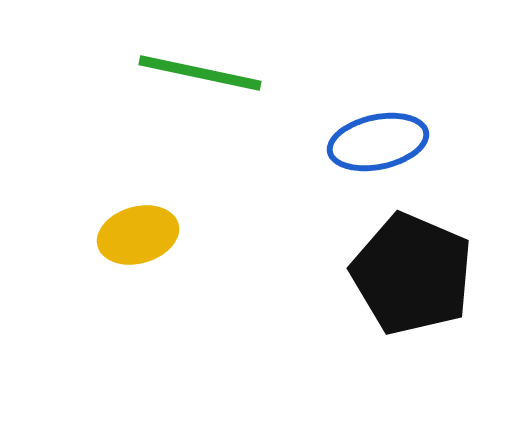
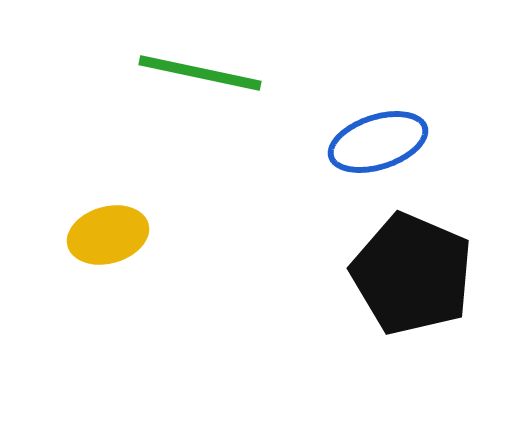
blue ellipse: rotated 6 degrees counterclockwise
yellow ellipse: moved 30 px left
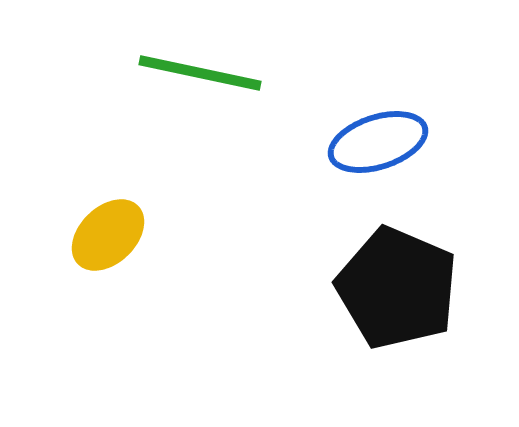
yellow ellipse: rotated 28 degrees counterclockwise
black pentagon: moved 15 px left, 14 px down
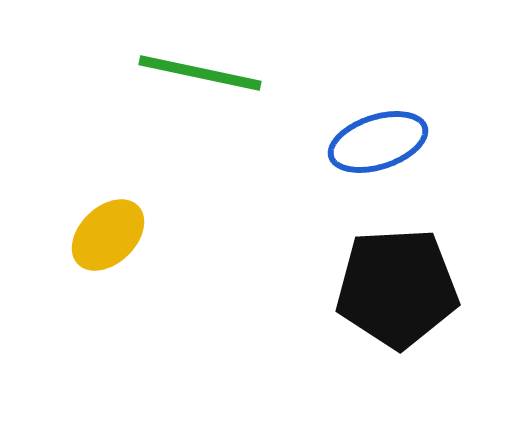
black pentagon: rotated 26 degrees counterclockwise
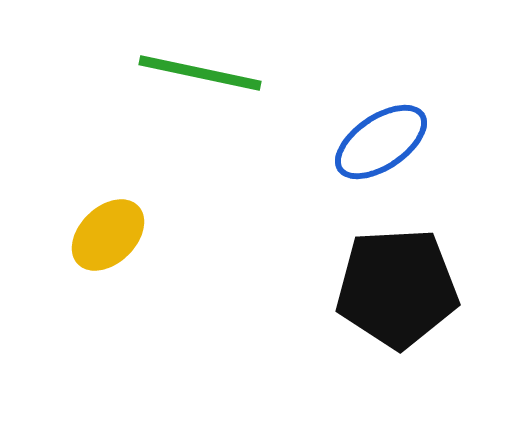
blue ellipse: moved 3 px right; rotated 16 degrees counterclockwise
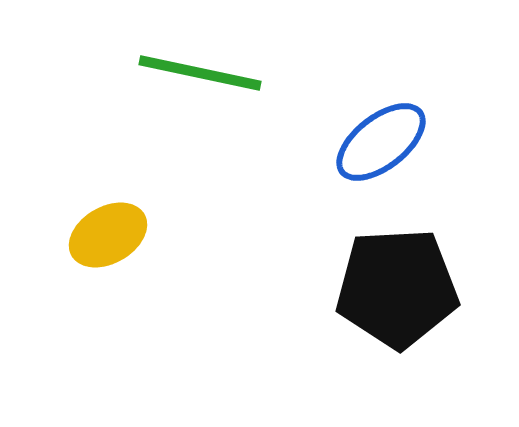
blue ellipse: rotated 4 degrees counterclockwise
yellow ellipse: rotated 14 degrees clockwise
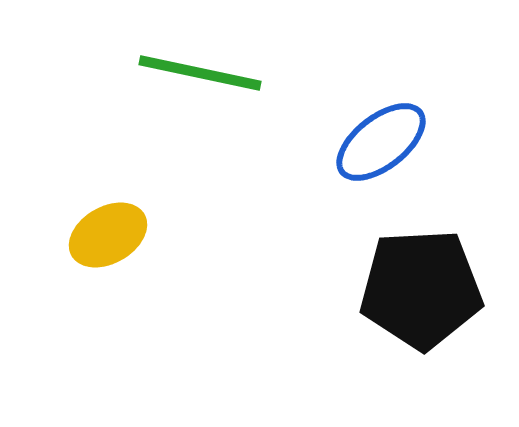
black pentagon: moved 24 px right, 1 px down
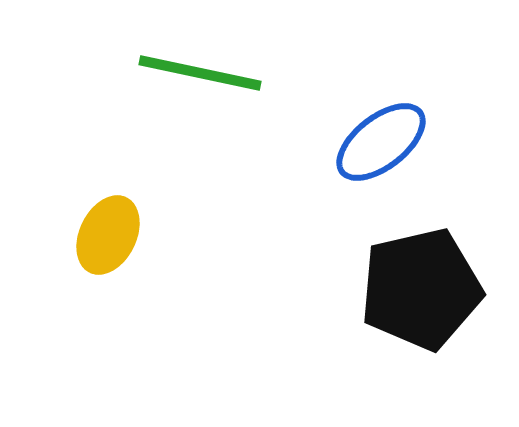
yellow ellipse: rotated 34 degrees counterclockwise
black pentagon: rotated 10 degrees counterclockwise
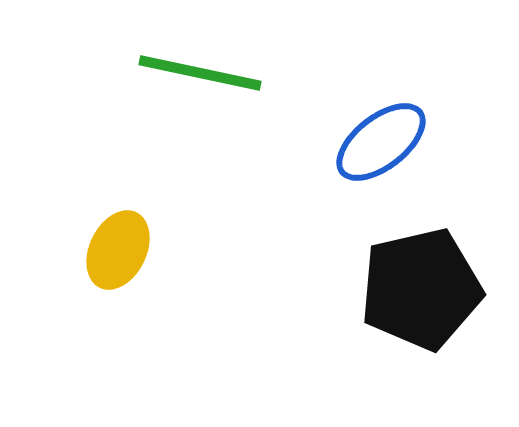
yellow ellipse: moved 10 px right, 15 px down
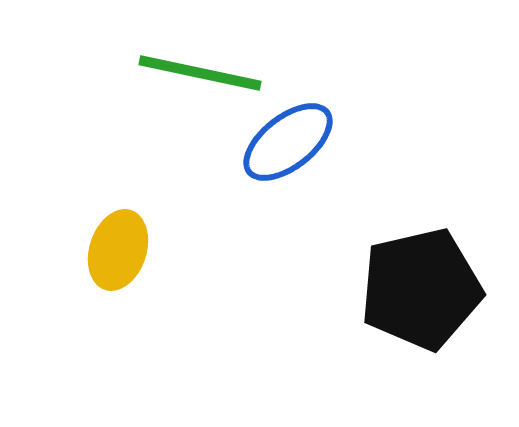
blue ellipse: moved 93 px left
yellow ellipse: rotated 8 degrees counterclockwise
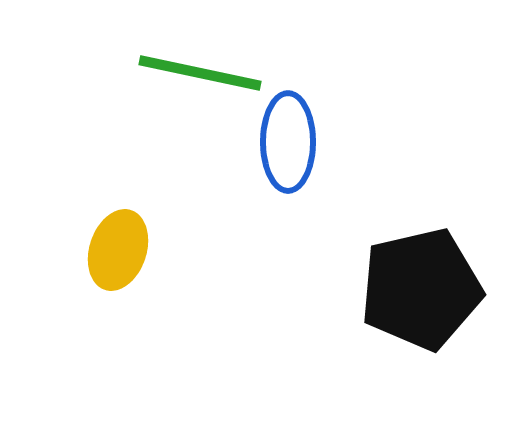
blue ellipse: rotated 52 degrees counterclockwise
